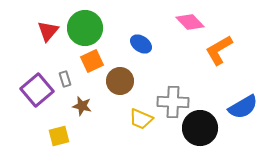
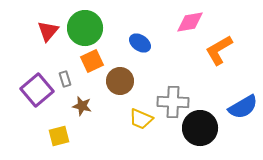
pink diamond: rotated 56 degrees counterclockwise
blue ellipse: moved 1 px left, 1 px up
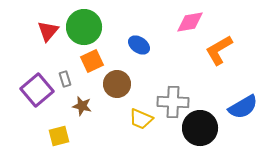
green circle: moved 1 px left, 1 px up
blue ellipse: moved 1 px left, 2 px down
brown circle: moved 3 px left, 3 px down
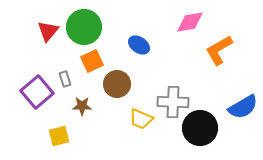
purple square: moved 2 px down
brown star: rotated 12 degrees counterclockwise
